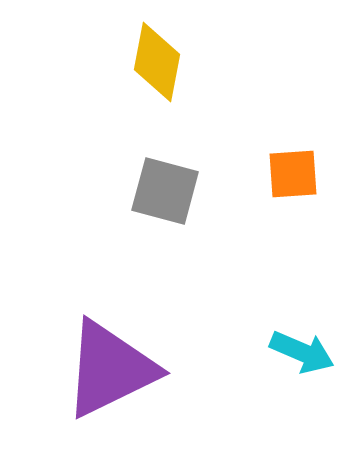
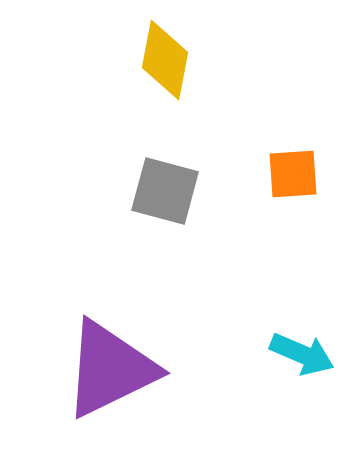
yellow diamond: moved 8 px right, 2 px up
cyan arrow: moved 2 px down
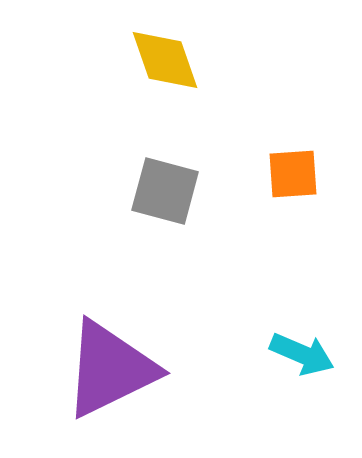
yellow diamond: rotated 30 degrees counterclockwise
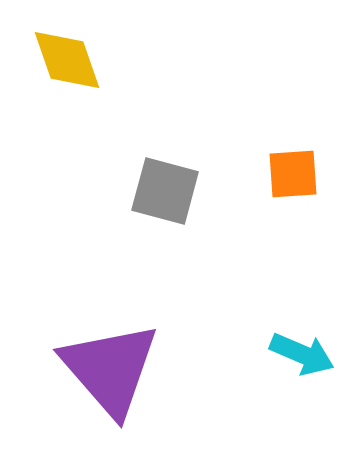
yellow diamond: moved 98 px left
purple triangle: rotated 45 degrees counterclockwise
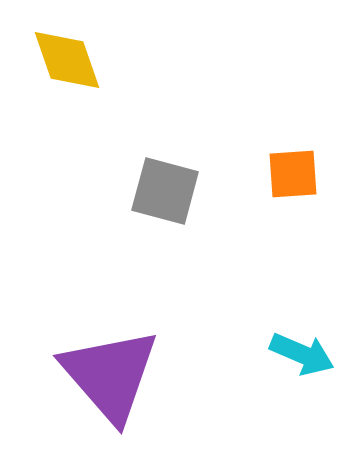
purple triangle: moved 6 px down
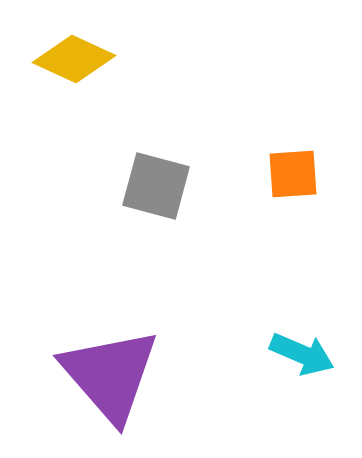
yellow diamond: moved 7 px right, 1 px up; rotated 46 degrees counterclockwise
gray square: moved 9 px left, 5 px up
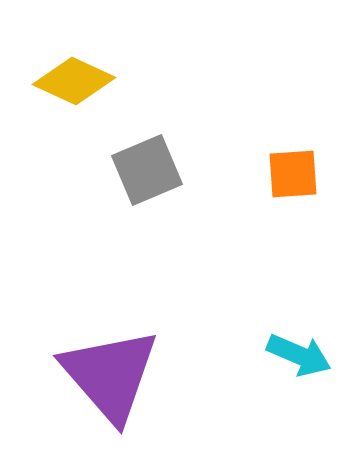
yellow diamond: moved 22 px down
gray square: moved 9 px left, 16 px up; rotated 38 degrees counterclockwise
cyan arrow: moved 3 px left, 1 px down
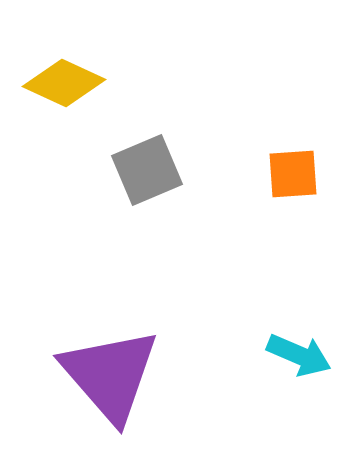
yellow diamond: moved 10 px left, 2 px down
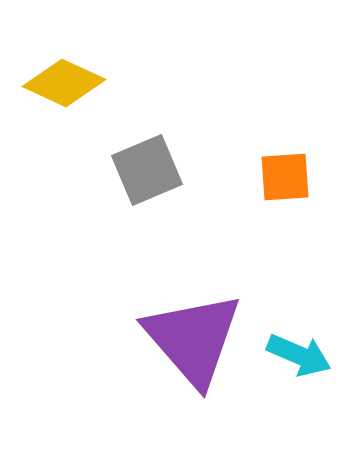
orange square: moved 8 px left, 3 px down
purple triangle: moved 83 px right, 36 px up
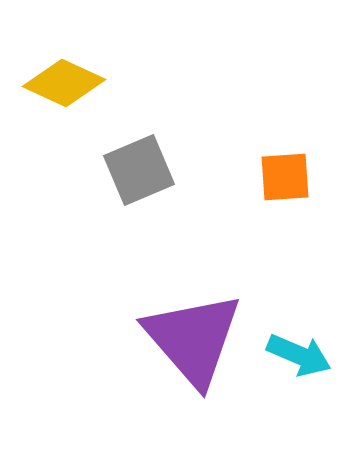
gray square: moved 8 px left
